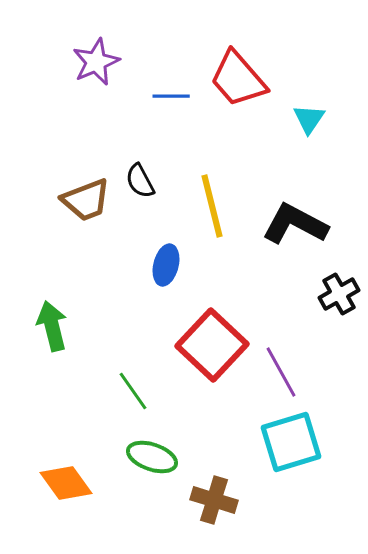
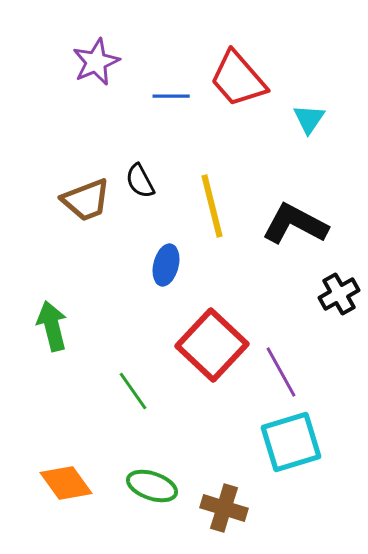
green ellipse: moved 29 px down
brown cross: moved 10 px right, 8 px down
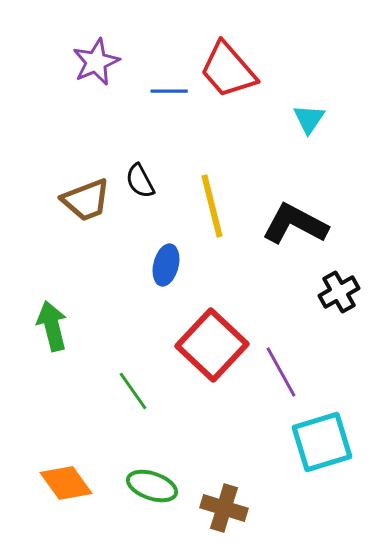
red trapezoid: moved 10 px left, 9 px up
blue line: moved 2 px left, 5 px up
black cross: moved 2 px up
cyan square: moved 31 px right
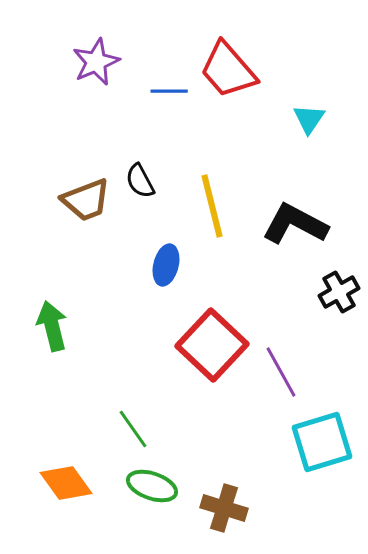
green line: moved 38 px down
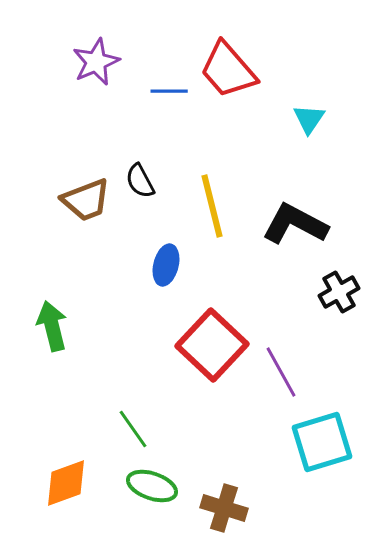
orange diamond: rotated 74 degrees counterclockwise
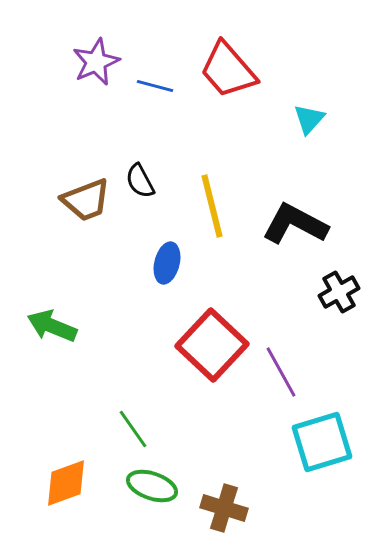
blue line: moved 14 px left, 5 px up; rotated 15 degrees clockwise
cyan triangle: rotated 8 degrees clockwise
blue ellipse: moved 1 px right, 2 px up
green arrow: rotated 54 degrees counterclockwise
